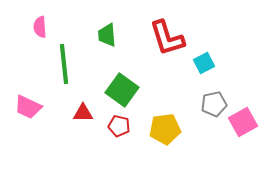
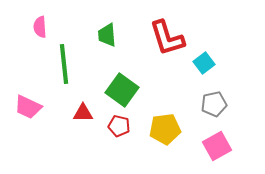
cyan square: rotated 10 degrees counterclockwise
pink square: moved 26 px left, 24 px down
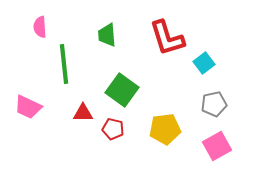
red pentagon: moved 6 px left, 3 px down
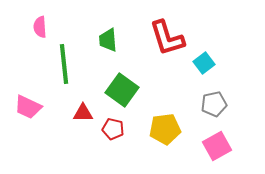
green trapezoid: moved 1 px right, 5 px down
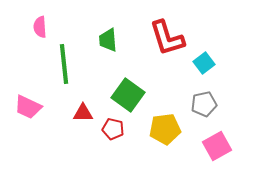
green square: moved 6 px right, 5 px down
gray pentagon: moved 10 px left
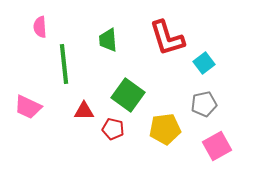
red triangle: moved 1 px right, 2 px up
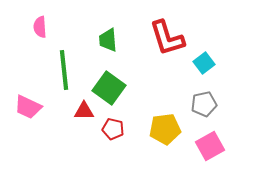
green line: moved 6 px down
green square: moved 19 px left, 7 px up
pink square: moved 7 px left
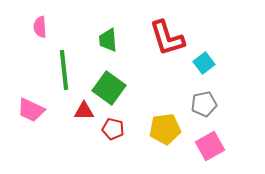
pink trapezoid: moved 3 px right, 3 px down
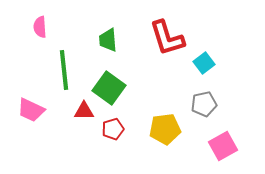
red pentagon: rotated 30 degrees counterclockwise
pink square: moved 13 px right
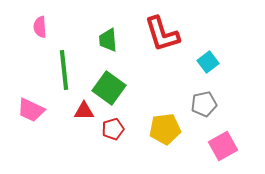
red L-shape: moved 5 px left, 4 px up
cyan square: moved 4 px right, 1 px up
